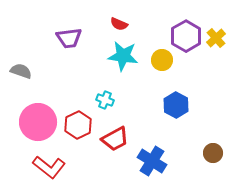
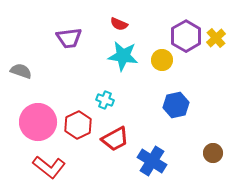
blue hexagon: rotated 20 degrees clockwise
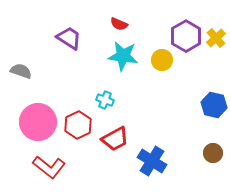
purple trapezoid: rotated 140 degrees counterclockwise
blue hexagon: moved 38 px right; rotated 25 degrees clockwise
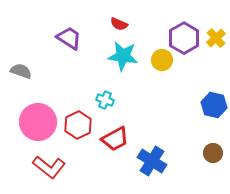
purple hexagon: moved 2 px left, 2 px down
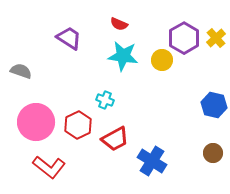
pink circle: moved 2 px left
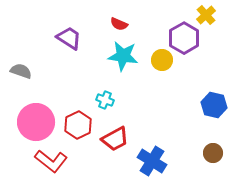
yellow cross: moved 10 px left, 23 px up
red L-shape: moved 2 px right, 6 px up
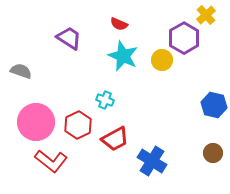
cyan star: rotated 16 degrees clockwise
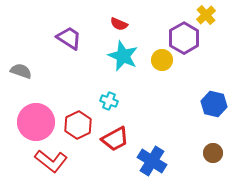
cyan cross: moved 4 px right, 1 px down
blue hexagon: moved 1 px up
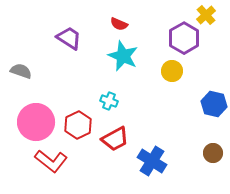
yellow circle: moved 10 px right, 11 px down
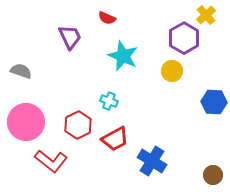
red semicircle: moved 12 px left, 6 px up
purple trapezoid: moved 1 px right, 1 px up; rotated 32 degrees clockwise
blue hexagon: moved 2 px up; rotated 10 degrees counterclockwise
pink circle: moved 10 px left
brown circle: moved 22 px down
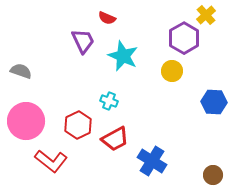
purple trapezoid: moved 13 px right, 4 px down
pink circle: moved 1 px up
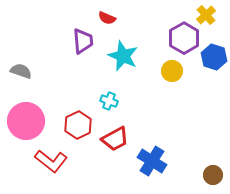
purple trapezoid: rotated 20 degrees clockwise
blue hexagon: moved 45 px up; rotated 15 degrees clockwise
